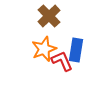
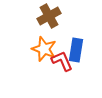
brown cross: rotated 15 degrees clockwise
orange star: rotated 30 degrees counterclockwise
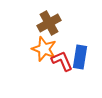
brown cross: moved 7 px down
blue rectangle: moved 4 px right, 7 px down
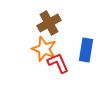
blue rectangle: moved 6 px right, 7 px up
red L-shape: moved 4 px left, 2 px down
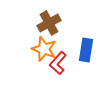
red L-shape: rotated 115 degrees counterclockwise
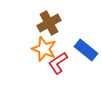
blue rectangle: rotated 60 degrees counterclockwise
red L-shape: rotated 15 degrees clockwise
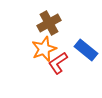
orange star: rotated 30 degrees clockwise
